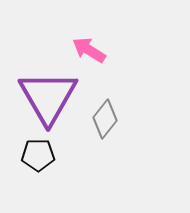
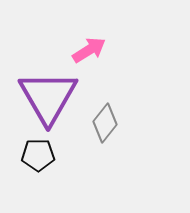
pink arrow: rotated 116 degrees clockwise
gray diamond: moved 4 px down
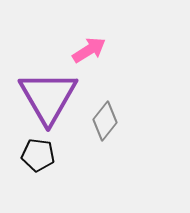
gray diamond: moved 2 px up
black pentagon: rotated 8 degrees clockwise
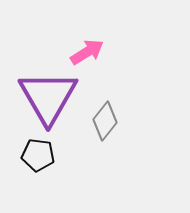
pink arrow: moved 2 px left, 2 px down
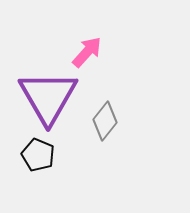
pink arrow: rotated 16 degrees counterclockwise
black pentagon: rotated 16 degrees clockwise
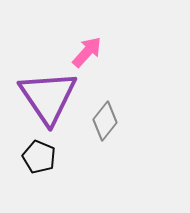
purple triangle: rotated 4 degrees counterclockwise
black pentagon: moved 1 px right, 2 px down
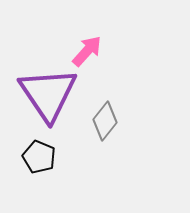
pink arrow: moved 1 px up
purple triangle: moved 3 px up
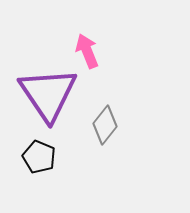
pink arrow: rotated 64 degrees counterclockwise
gray diamond: moved 4 px down
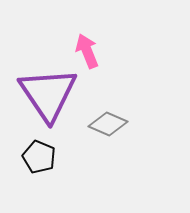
gray diamond: moved 3 px right, 1 px up; rotated 75 degrees clockwise
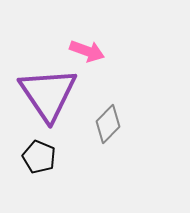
pink arrow: rotated 132 degrees clockwise
gray diamond: rotated 69 degrees counterclockwise
